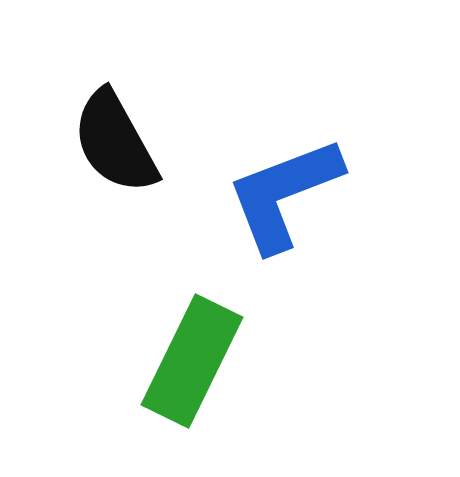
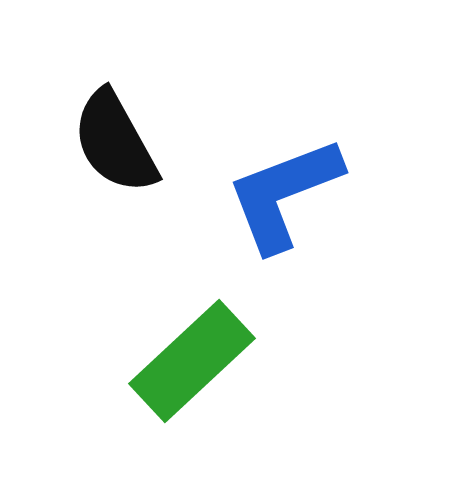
green rectangle: rotated 21 degrees clockwise
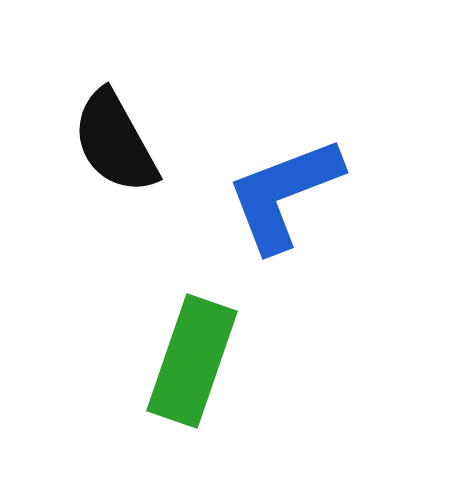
green rectangle: rotated 28 degrees counterclockwise
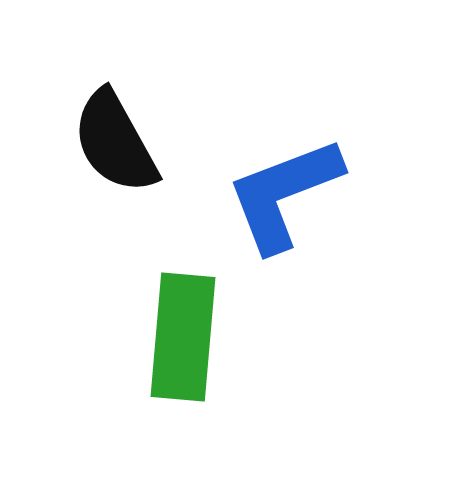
green rectangle: moved 9 px left, 24 px up; rotated 14 degrees counterclockwise
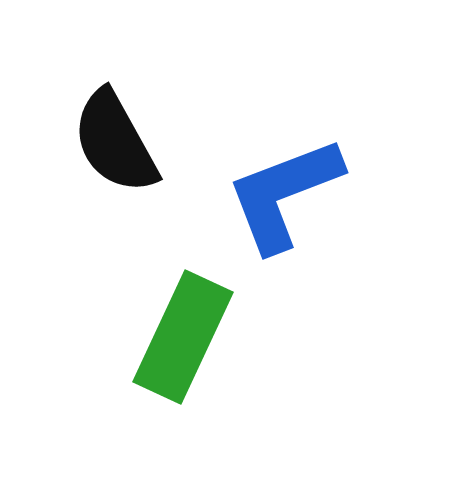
green rectangle: rotated 20 degrees clockwise
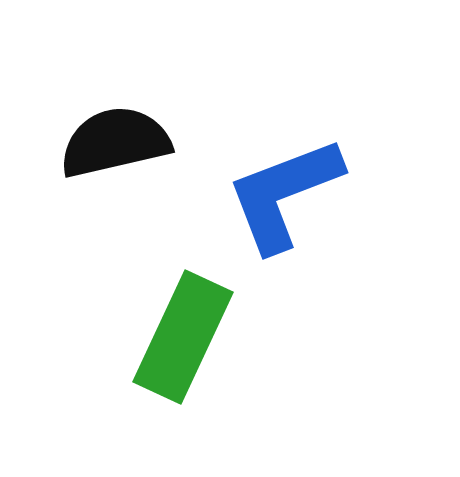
black semicircle: rotated 106 degrees clockwise
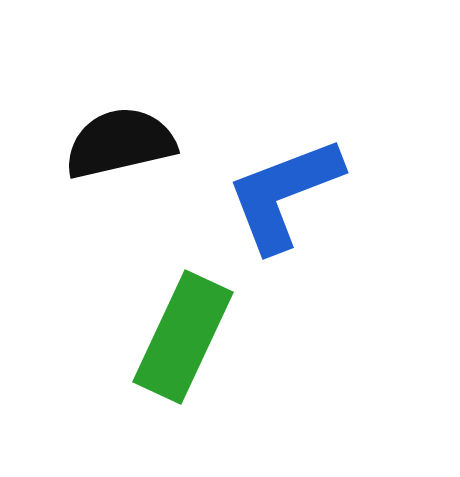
black semicircle: moved 5 px right, 1 px down
